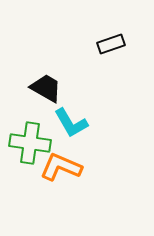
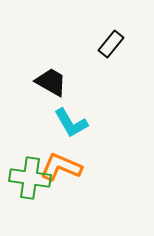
black rectangle: rotated 32 degrees counterclockwise
black trapezoid: moved 5 px right, 6 px up
green cross: moved 35 px down
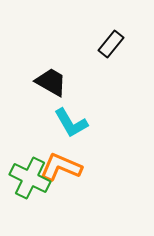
green cross: rotated 18 degrees clockwise
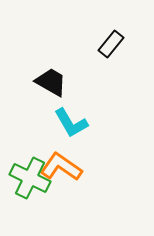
orange L-shape: rotated 12 degrees clockwise
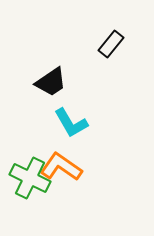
black trapezoid: rotated 116 degrees clockwise
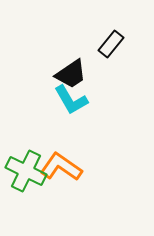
black trapezoid: moved 20 px right, 8 px up
cyan L-shape: moved 23 px up
green cross: moved 4 px left, 7 px up
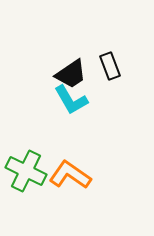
black rectangle: moved 1 px left, 22 px down; rotated 60 degrees counterclockwise
orange L-shape: moved 9 px right, 8 px down
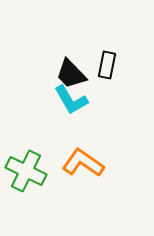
black rectangle: moved 3 px left, 1 px up; rotated 32 degrees clockwise
black trapezoid: rotated 80 degrees clockwise
orange L-shape: moved 13 px right, 12 px up
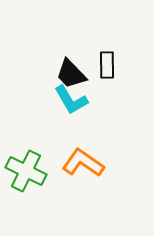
black rectangle: rotated 12 degrees counterclockwise
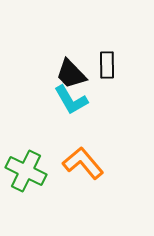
orange L-shape: rotated 15 degrees clockwise
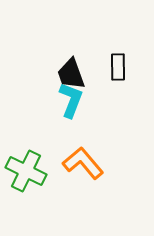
black rectangle: moved 11 px right, 2 px down
black trapezoid: rotated 24 degrees clockwise
cyan L-shape: rotated 129 degrees counterclockwise
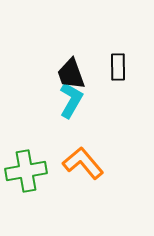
cyan L-shape: rotated 9 degrees clockwise
green cross: rotated 36 degrees counterclockwise
